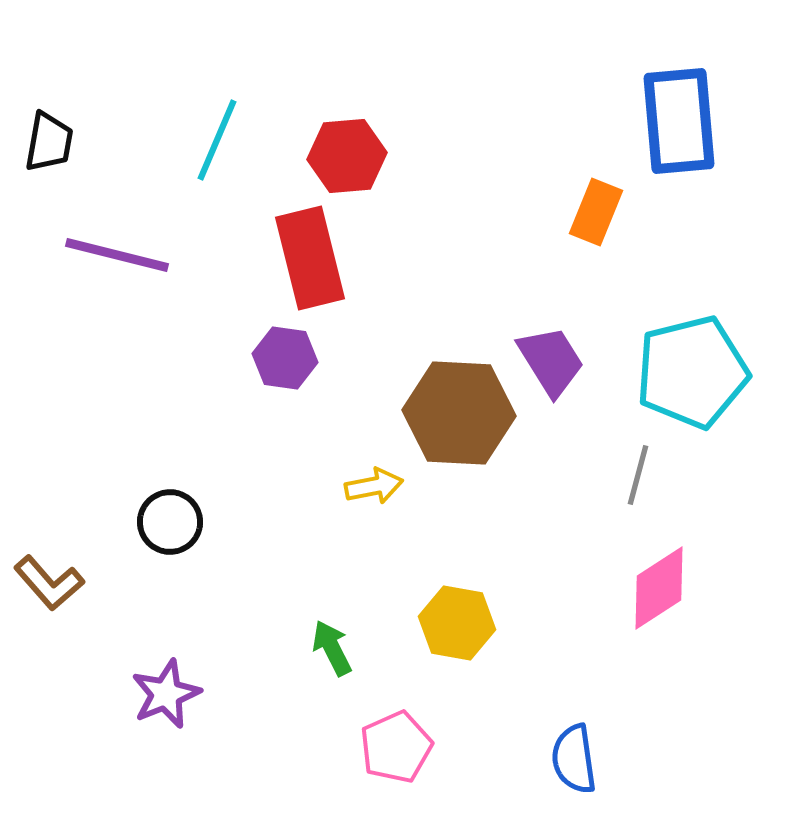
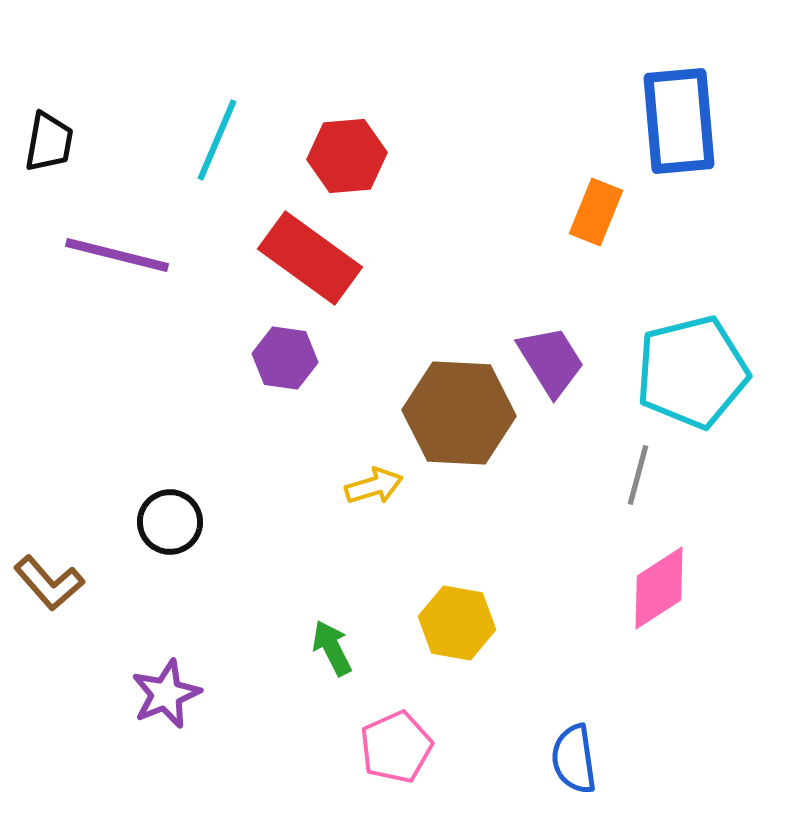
red rectangle: rotated 40 degrees counterclockwise
yellow arrow: rotated 6 degrees counterclockwise
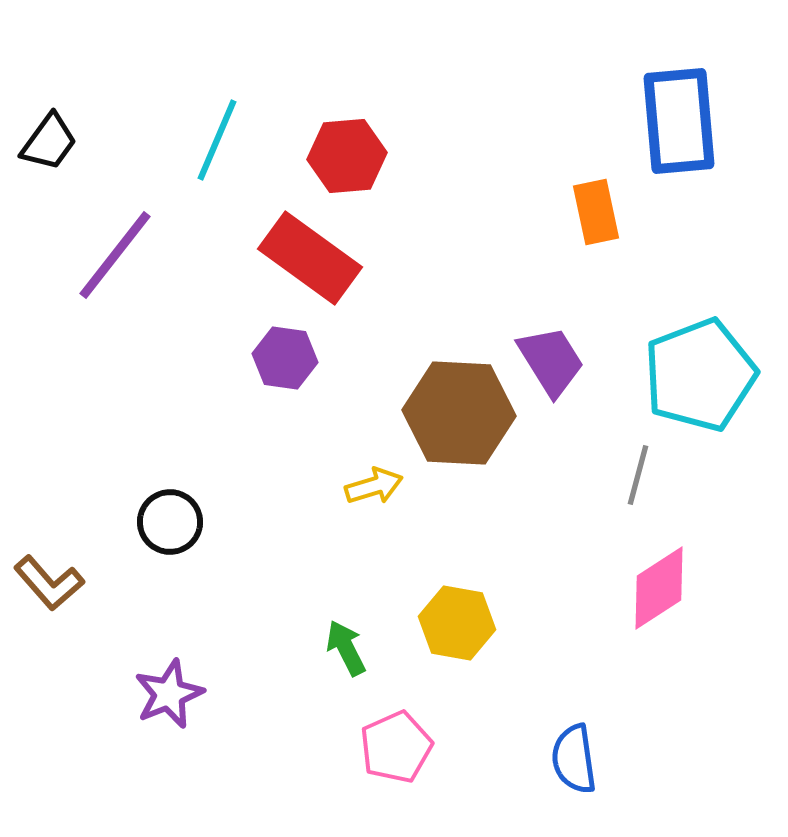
black trapezoid: rotated 26 degrees clockwise
orange rectangle: rotated 34 degrees counterclockwise
purple line: moved 2 px left; rotated 66 degrees counterclockwise
cyan pentagon: moved 8 px right, 3 px down; rotated 7 degrees counterclockwise
green arrow: moved 14 px right
purple star: moved 3 px right
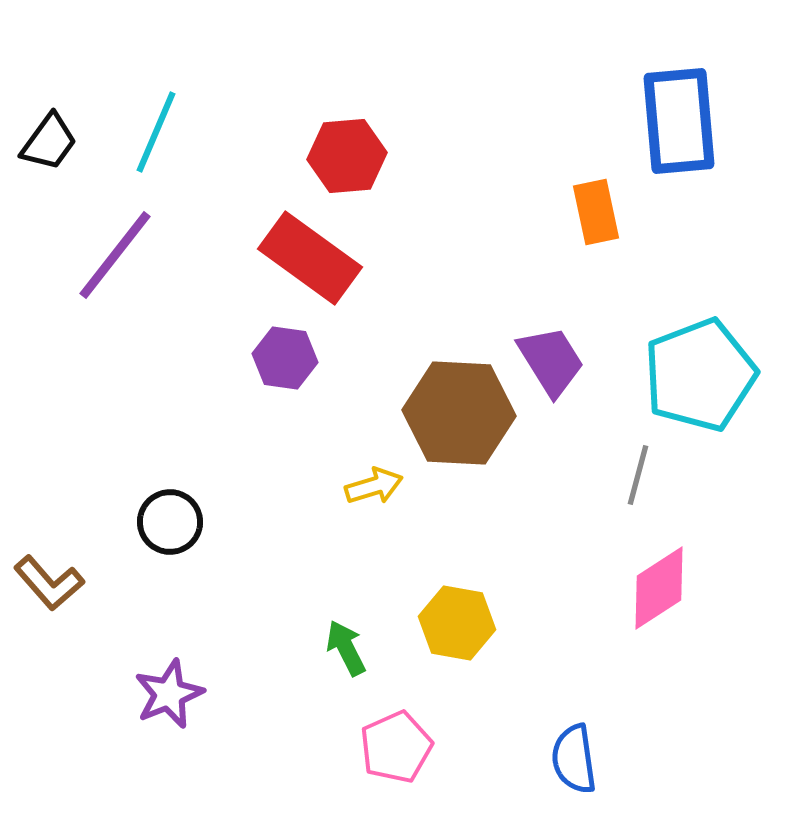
cyan line: moved 61 px left, 8 px up
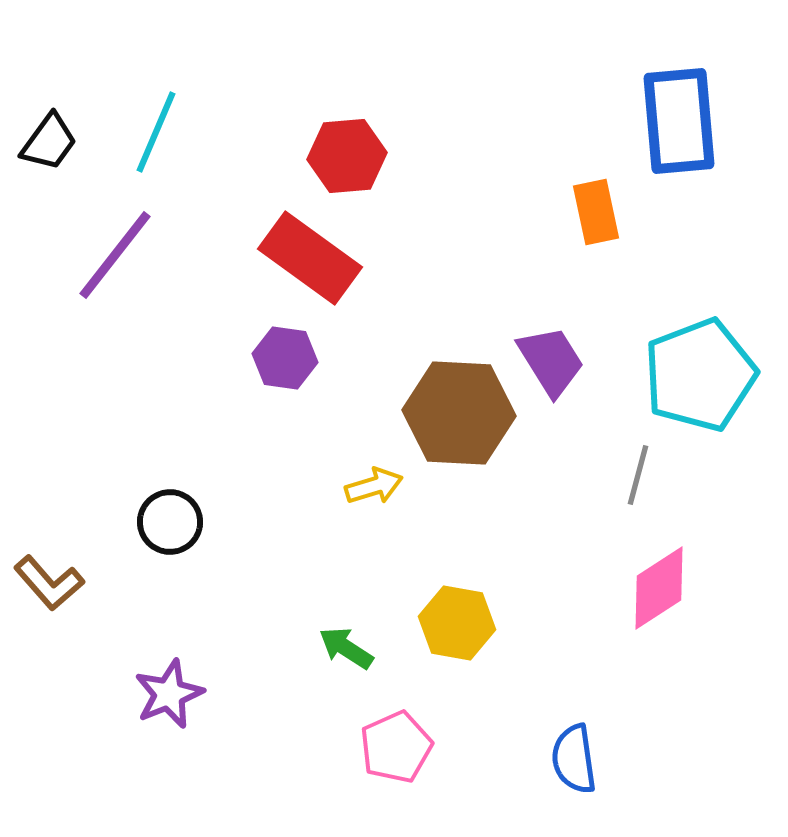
green arrow: rotated 30 degrees counterclockwise
